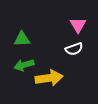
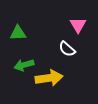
green triangle: moved 4 px left, 6 px up
white semicircle: moved 7 px left; rotated 60 degrees clockwise
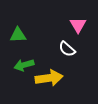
green triangle: moved 2 px down
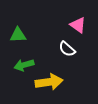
pink triangle: rotated 24 degrees counterclockwise
yellow arrow: moved 4 px down
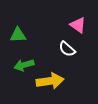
yellow arrow: moved 1 px right, 1 px up
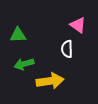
white semicircle: rotated 48 degrees clockwise
green arrow: moved 1 px up
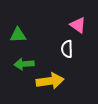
green arrow: rotated 12 degrees clockwise
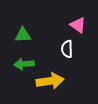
green triangle: moved 5 px right
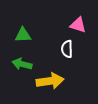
pink triangle: rotated 18 degrees counterclockwise
green arrow: moved 2 px left; rotated 18 degrees clockwise
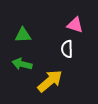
pink triangle: moved 3 px left
yellow arrow: rotated 32 degrees counterclockwise
